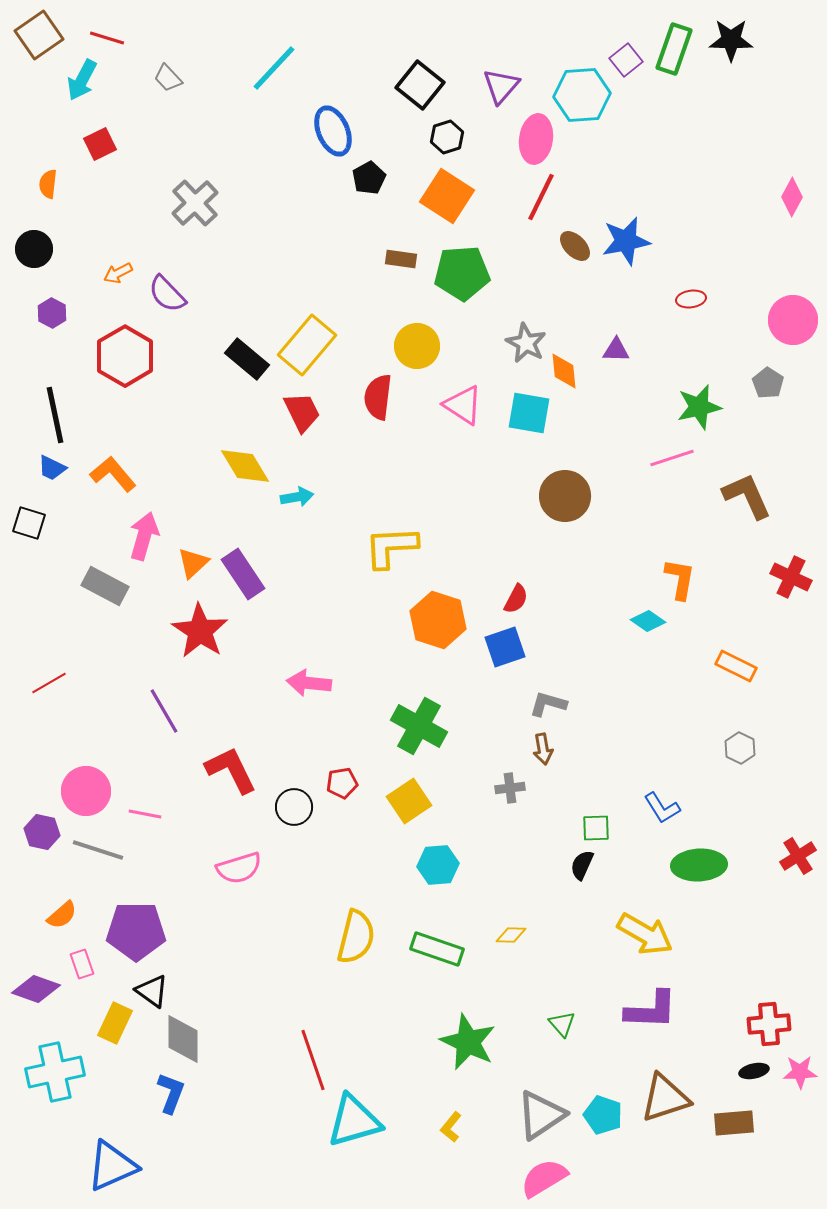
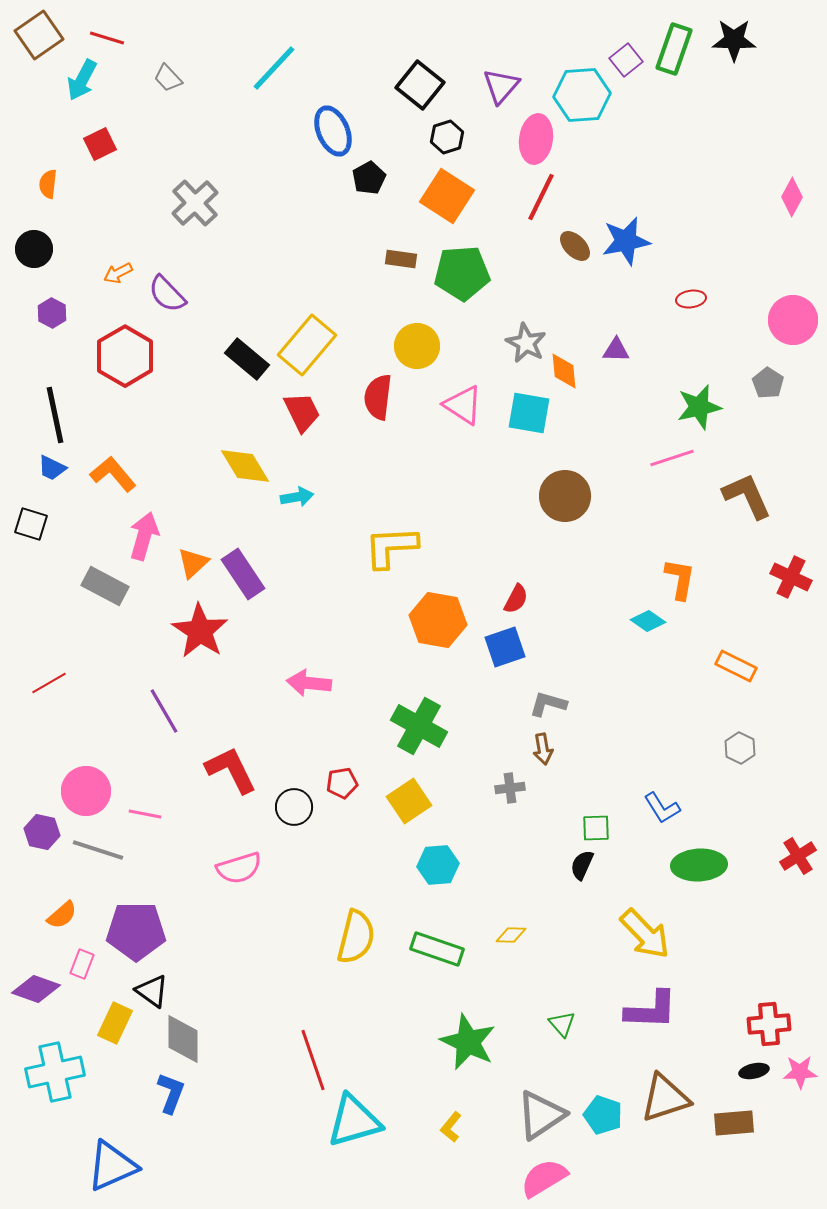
black star at (731, 40): moved 3 px right
black square at (29, 523): moved 2 px right, 1 px down
orange hexagon at (438, 620): rotated 8 degrees counterclockwise
yellow arrow at (645, 934): rotated 16 degrees clockwise
pink rectangle at (82, 964): rotated 40 degrees clockwise
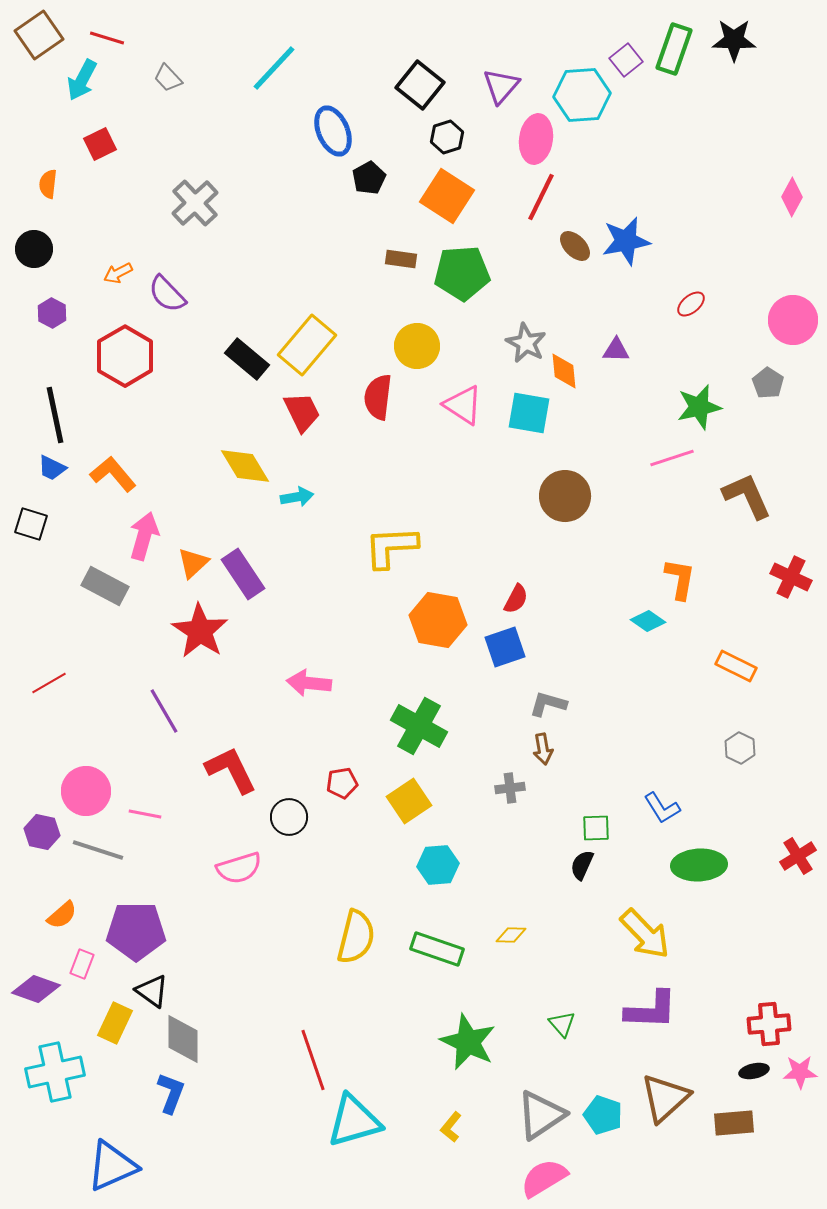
red ellipse at (691, 299): moved 5 px down; rotated 32 degrees counterclockwise
black circle at (294, 807): moved 5 px left, 10 px down
brown triangle at (665, 1098): rotated 24 degrees counterclockwise
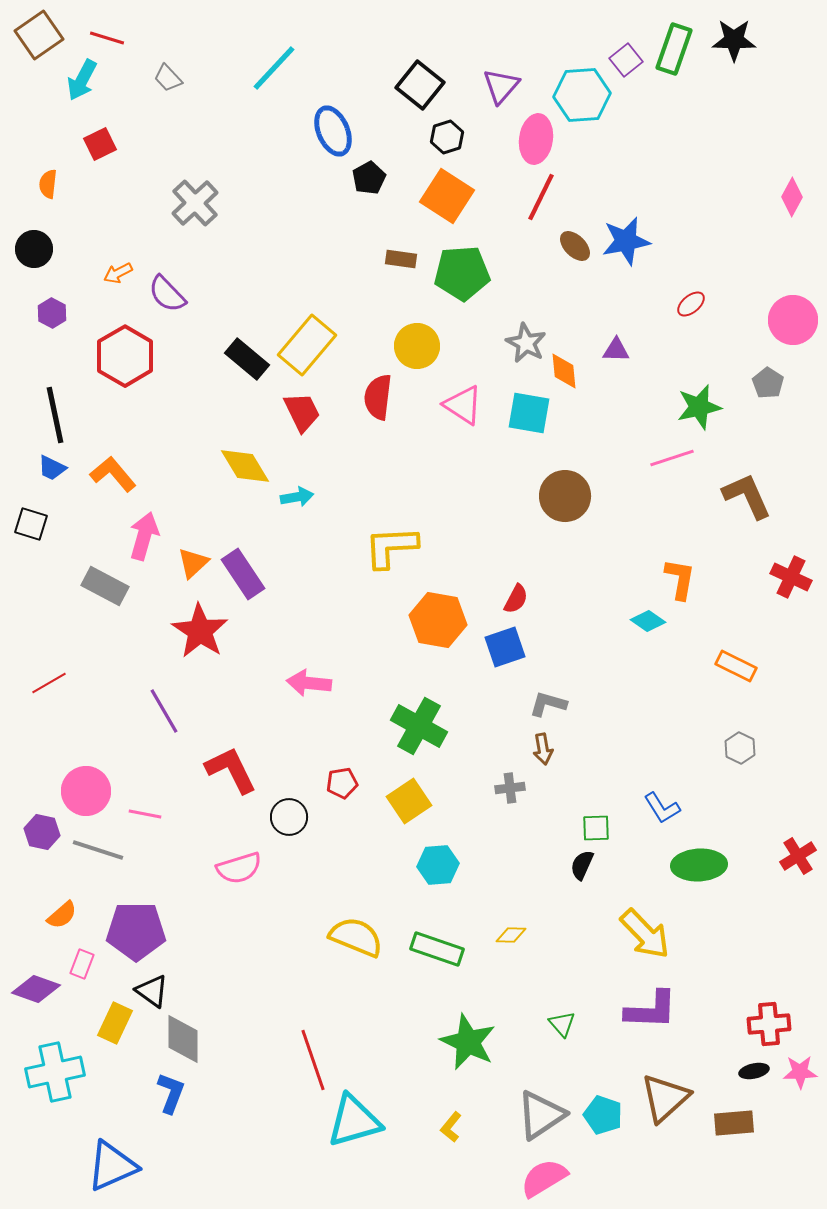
yellow semicircle at (356, 937): rotated 82 degrees counterclockwise
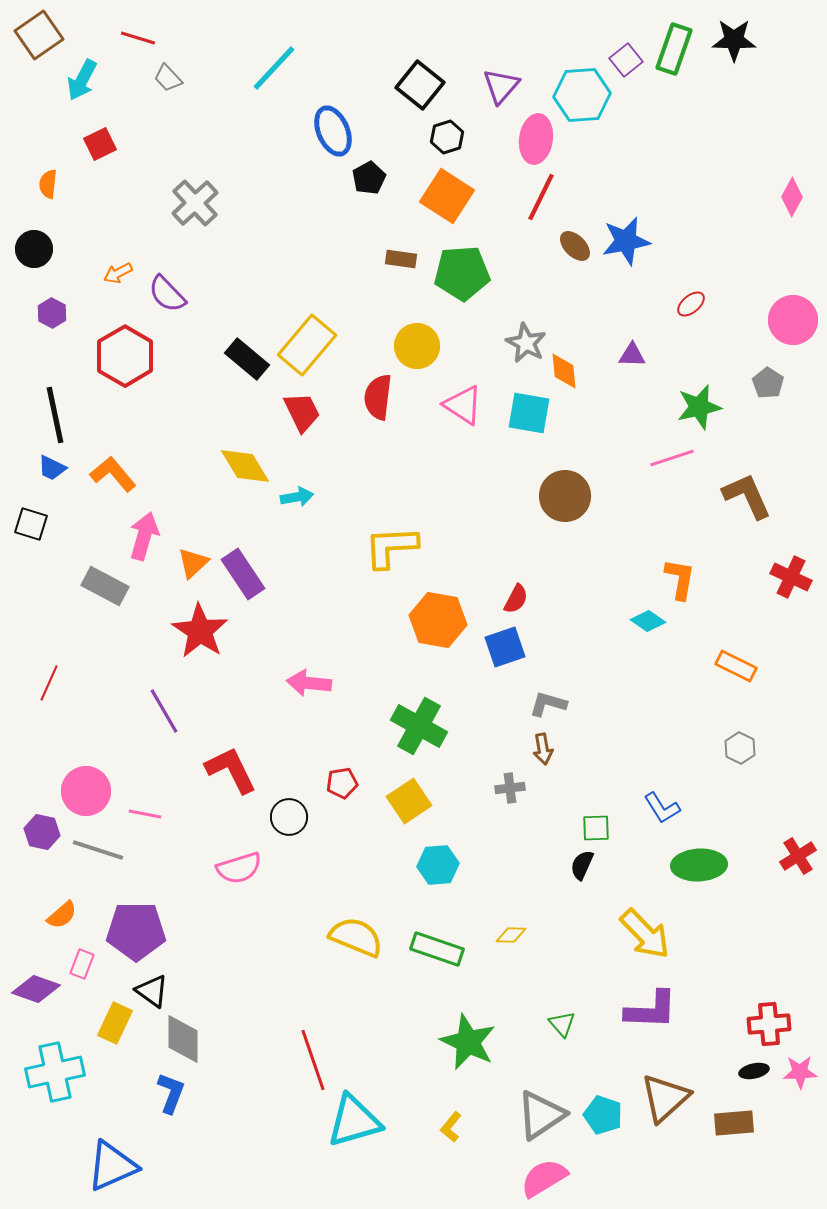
red line at (107, 38): moved 31 px right
purple triangle at (616, 350): moved 16 px right, 5 px down
red line at (49, 683): rotated 36 degrees counterclockwise
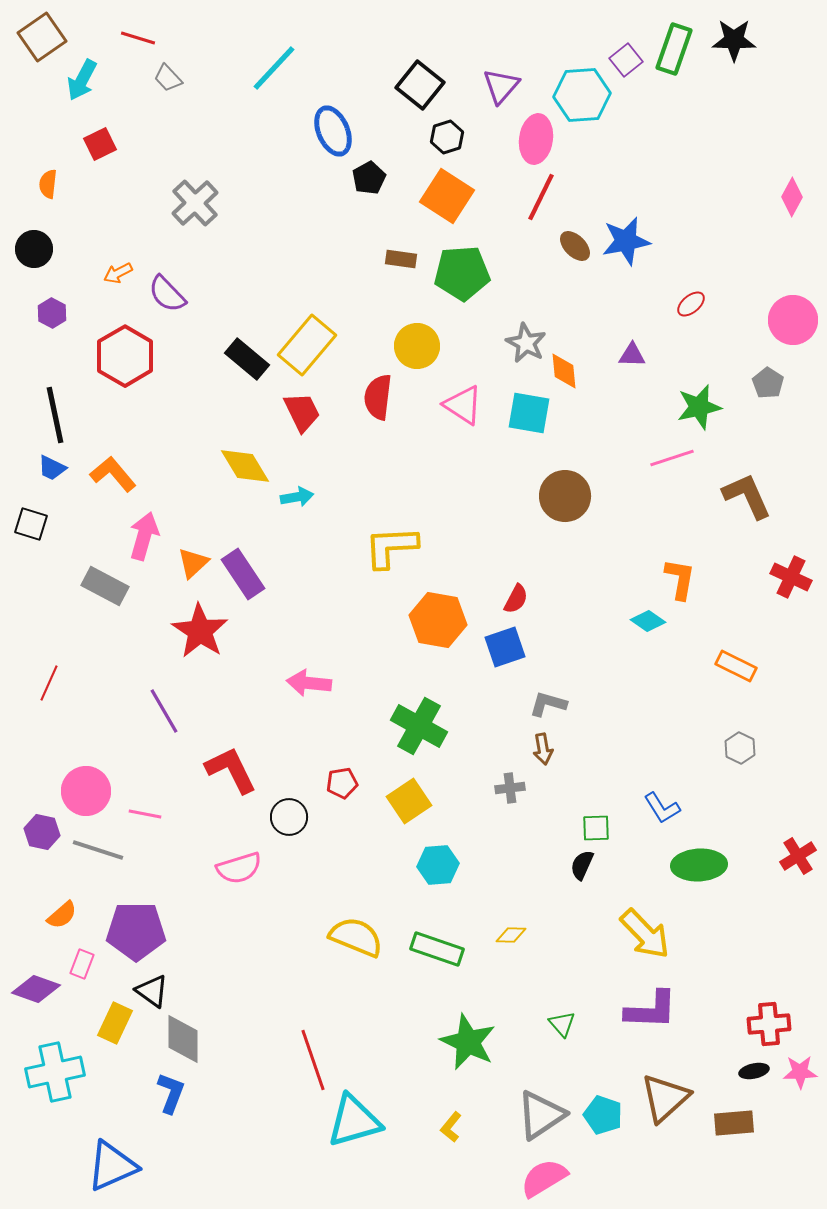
brown square at (39, 35): moved 3 px right, 2 px down
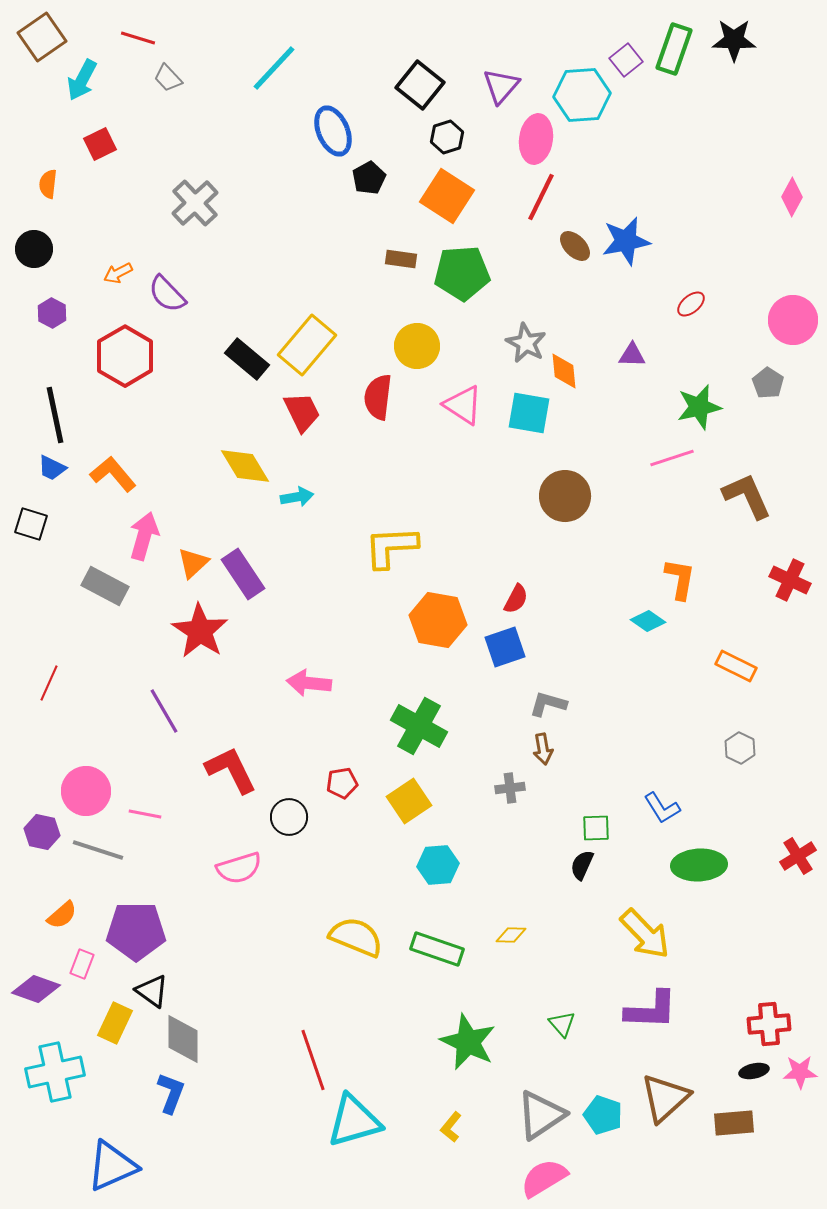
red cross at (791, 577): moved 1 px left, 3 px down
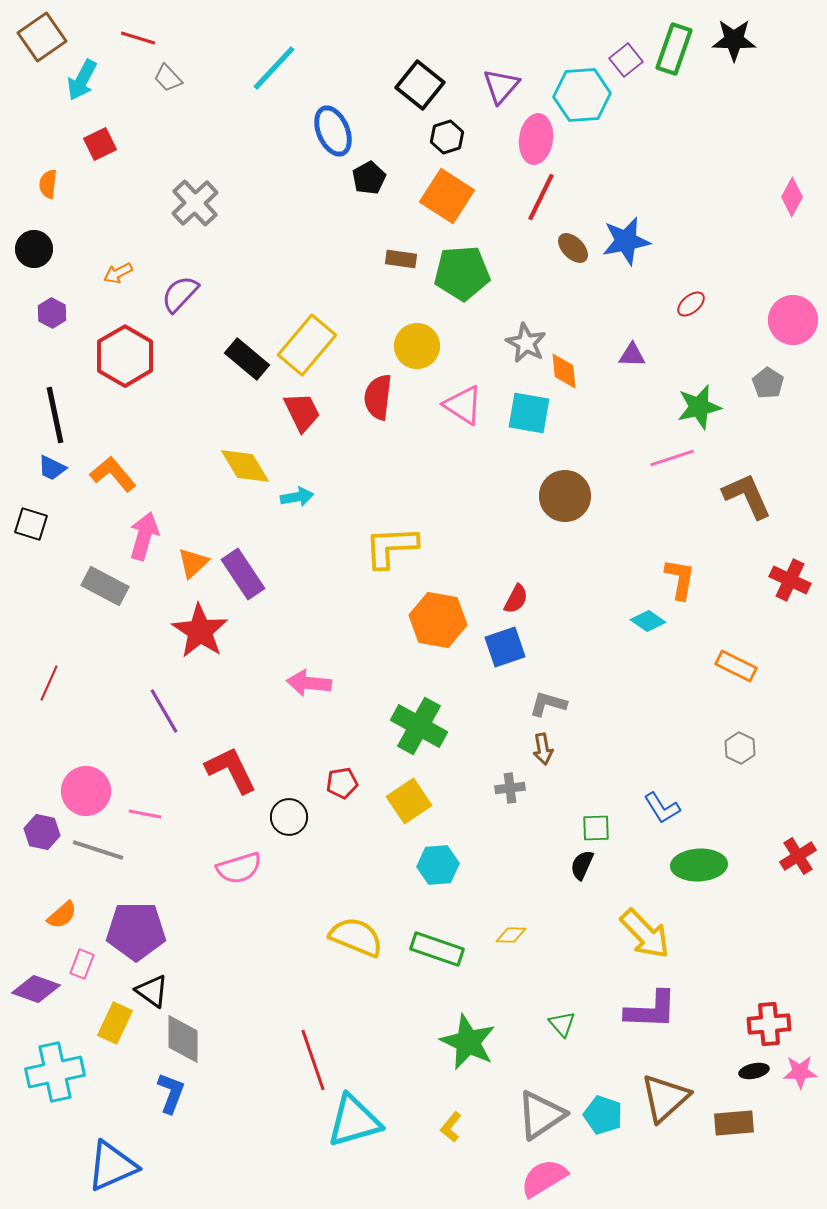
brown ellipse at (575, 246): moved 2 px left, 2 px down
purple semicircle at (167, 294): moved 13 px right; rotated 87 degrees clockwise
